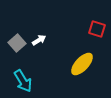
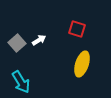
red square: moved 20 px left
yellow ellipse: rotated 25 degrees counterclockwise
cyan arrow: moved 2 px left, 1 px down
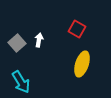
red square: rotated 12 degrees clockwise
white arrow: rotated 48 degrees counterclockwise
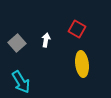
white arrow: moved 7 px right
yellow ellipse: rotated 25 degrees counterclockwise
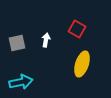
gray square: rotated 30 degrees clockwise
yellow ellipse: rotated 25 degrees clockwise
cyan arrow: rotated 70 degrees counterclockwise
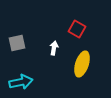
white arrow: moved 8 px right, 8 px down
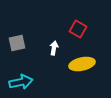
red square: moved 1 px right
yellow ellipse: rotated 60 degrees clockwise
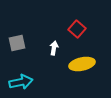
red square: moved 1 px left; rotated 12 degrees clockwise
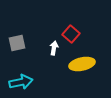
red square: moved 6 px left, 5 px down
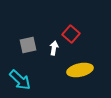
gray square: moved 11 px right, 2 px down
yellow ellipse: moved 2 px left, 6 px down
cyan arrow: moved 1 px left, 2 px up; rotated 55 degrees clockwise
